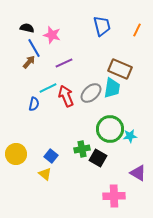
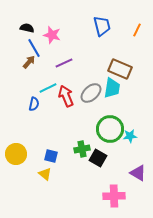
blue square: rotated 24 degrees counterclockwise
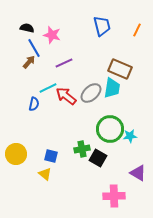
red arrow: rotated 30 degrees counterclockwise
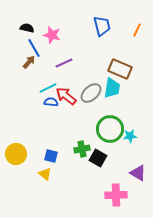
blue semicircle: moved 17 px right, 2 px up; rotated 96 degrees counterclockwise
pink cross: moved 2 px right, 1 px up
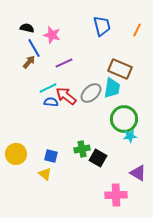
green circle: moved 14 px right, 10 px up
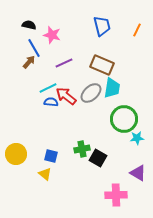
black semicircle: moved 2 px right, 3 px up
brown rectangle: moved 18 px left, 4 px up
cyan star: moved 7 px right, 2 px down
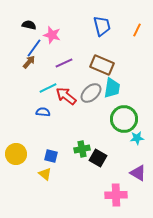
blue line: rotated 66 degrees clockwise
blue semicircle: moved 8 px left, 10 px down
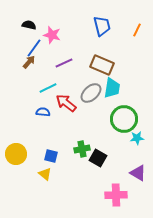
red arrow: moved 7 px down
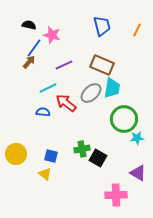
purple line: moved 2 px down
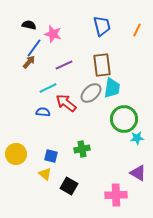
pink star: moved 1 px right, 1 px up
brown rectangle: rotated 60 degrees clockwise
black square: moved 29 px left, 28 px down
